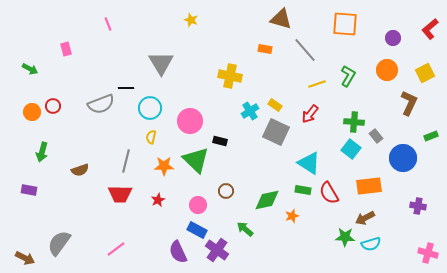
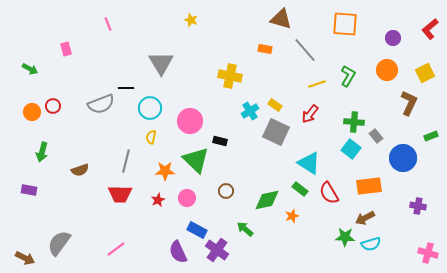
orange star at (164, 166): moved 1 px right, 5 px down
green rectangle at (303, 190): moved 3 px left, 1 px up; rotated 28 degrees clockwise
pink circle at (198, 205): moved 11 px left, 7 px up
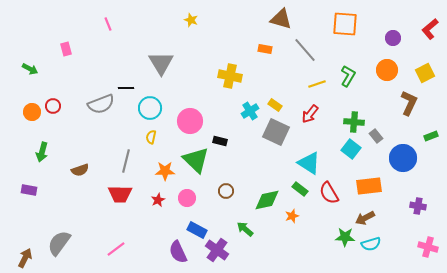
pink cross at (428, 253): moved 6 px up
brown arrow at (25, 258): rotated 90 degrees counterclockwise
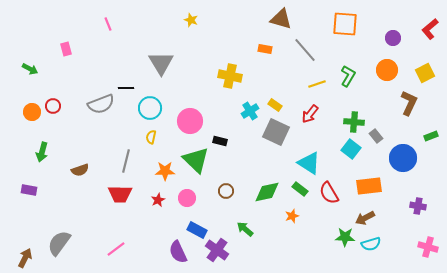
green diamond at (267, 200): moved 8 px up
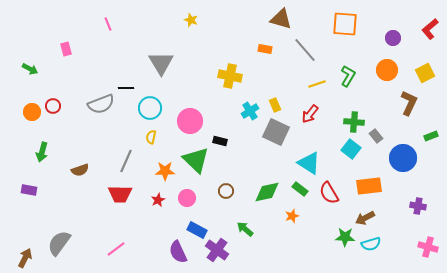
yellow rectangle at (275, 105): rotated 32 degrees clockwise
gray line at (126, 161): rotated 10 degrees clockwise
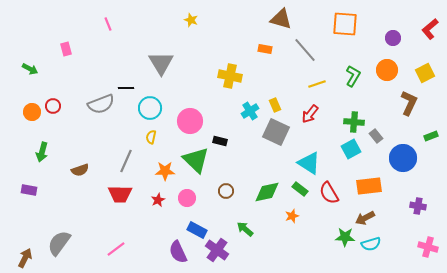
green L-shape at (348, 76): moved 5 px right
cyan square at (351, 149): rotated 24 degrees clockwise
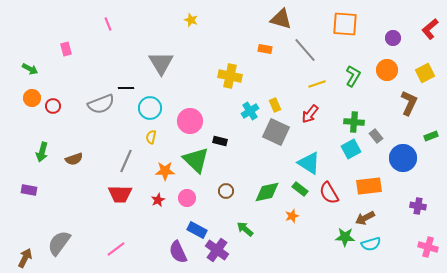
orange circle at (32, 112): moved 14 px up
brown semicircle at (80, 170): moved 6 px left, 11 px up
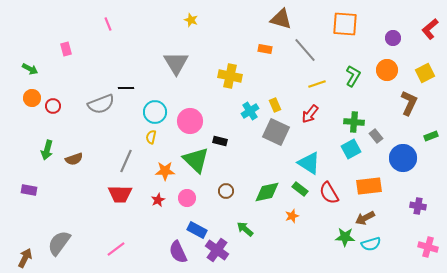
gray triangle at (161, 63): moved 15 px right
cyan circle at (150, 108): moved 5 px right, 4 px down
green arrow at (42, 152): moved 5 px right, 2 px up
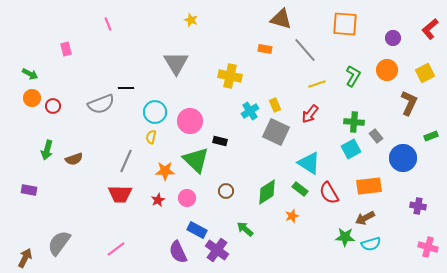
green arrow at (30, 69): moved 5 px down
green diamond at (267, 192): rotated 20 degrees counterclockwise
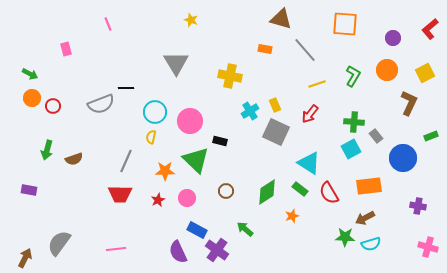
pink line at (116, 249): rotated 30 degrees clockwise
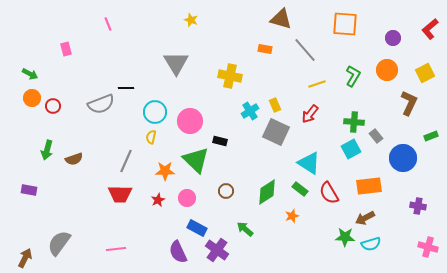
blue rectangle at (197, 230): moved 2 px up
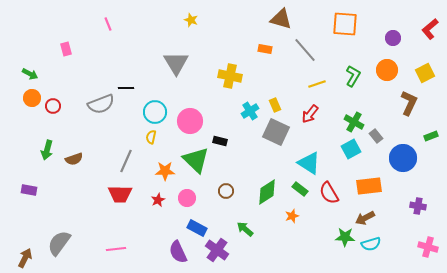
green cross at (354, 122): rotated 24 degrees clockwise
